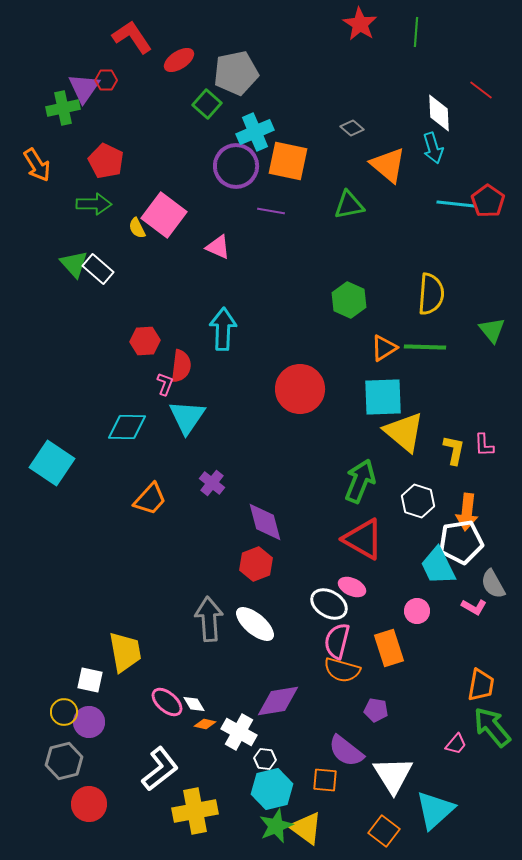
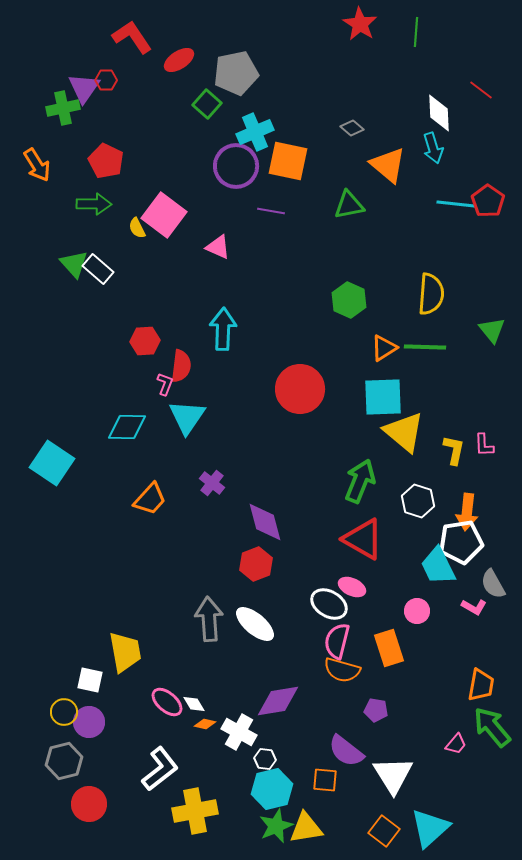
cyan triangle at (435, 810): moved 5 px left, 18 px down
yellow triangle at (306, 828): rotated 45 degrees counterclockwise
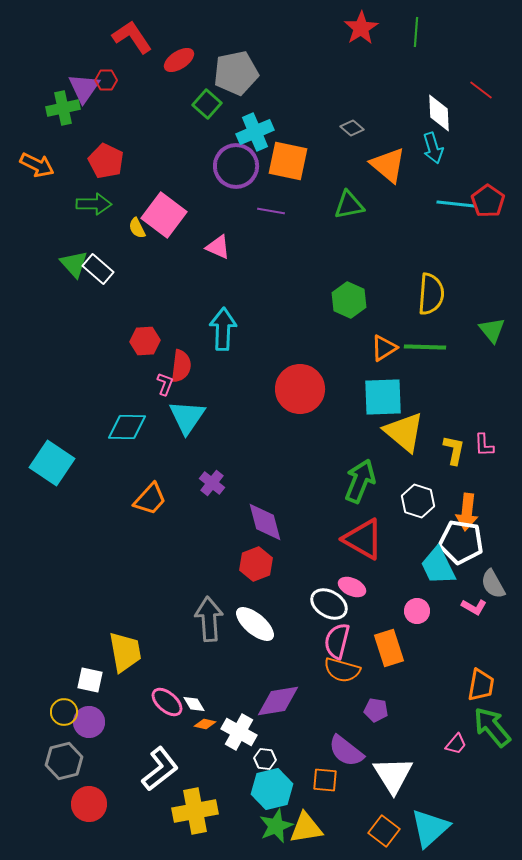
red star at (360, 24): moved 1 px right, 4 px down; rotated 8 degrees clockwise
orange arrow at (37, 165): rotated 32 degrees counterclockwise
white pentagon at (461, 542): rotated 18 degrees clockwise
